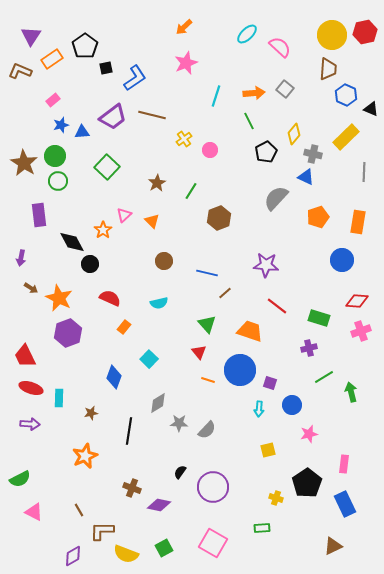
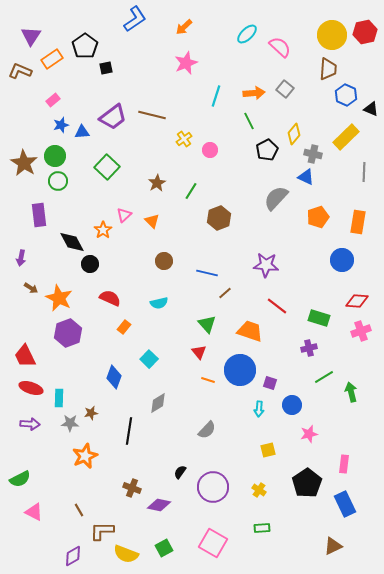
blue L-shape at (135, 78): moved 59 px up
black pentagon at (266, 152): moved 1 px right, 2 px up
gray star at (179, 423): moved 109 px left
yellow cross at (276, 498): moved 17 px left, 8 px up; rotated 16 degrees clockwise
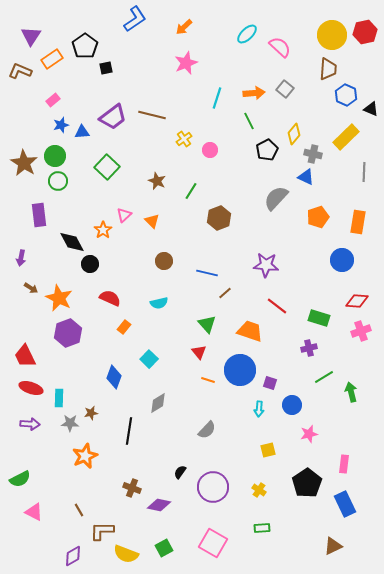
cyan line at (216, 96): moved 1 px right, 2 px down
brown star at (157, 183): moved 2 px up; rotated 18 degrees counterclockwise
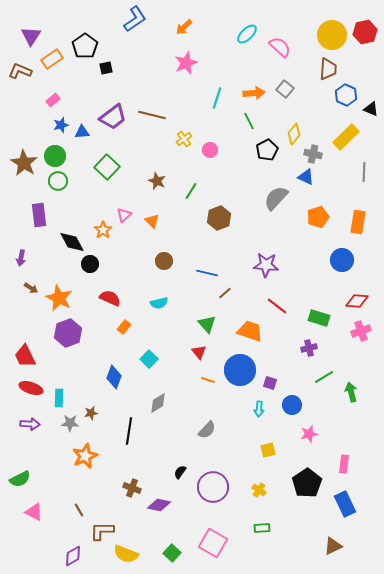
green square at (164, 548): moved 8 px right, 5 px down; rotated 18 degrees counterclockwise
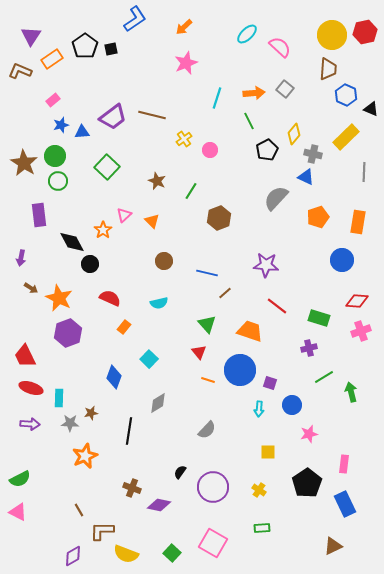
black square at (106, 68): moved 5 px right, 19 px up
yellow square at (268, 450): moved 2 px down; rotated 14 degrees clockwise
pink triangle at (34, 512): moved 16 px left
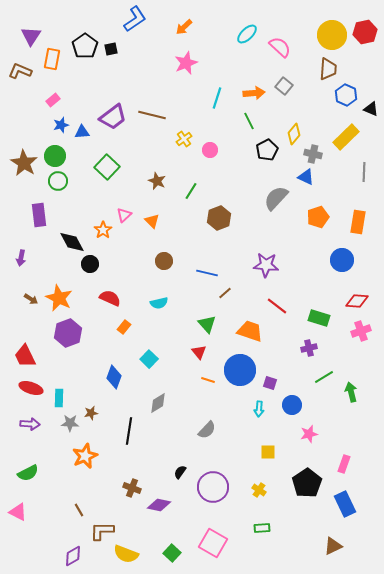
orange rectangle at (52, 59): rotated 45 degrees counterclockwise
gray square at (285, 89): moved 1 px left, 3 px up
brown arrow at (31, 288): moved 11 px down
pink rectangle at (344, 464): rotated 12 degrees clockwise
green semicircle at (20, 479): moved 8 px right, 6 px up
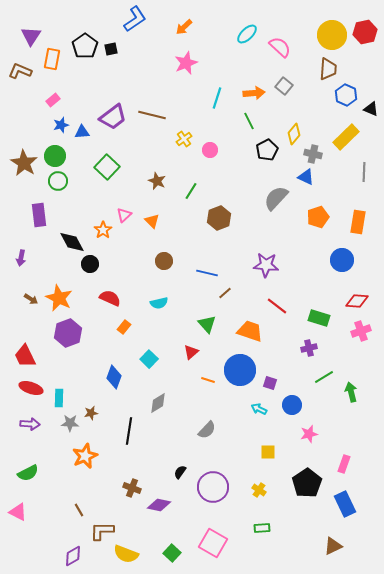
red triangle at (199, 352): moved 8 px left; rotated 28 degrees clockwise
cyan arrow at (259, 409): rotated 112 degrees clockwise
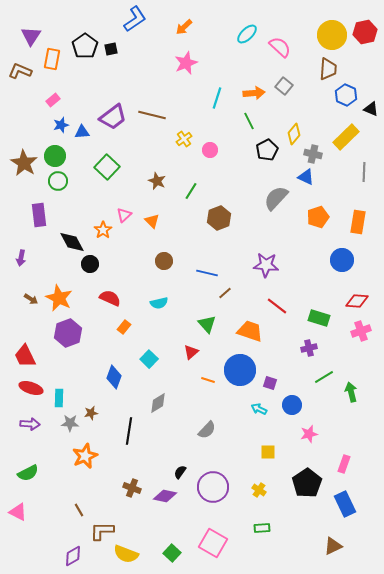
purple diamond at (159, 505): moved 6 px right, 9 px up
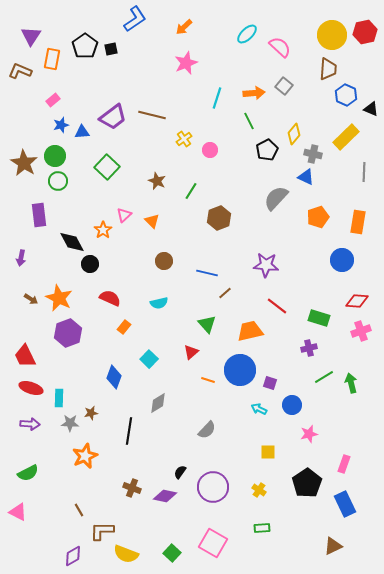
orange trapezoid at (250, 331): rotated 32 degrees counterclockwise
green arrow at (351, 392): moved 9 px up
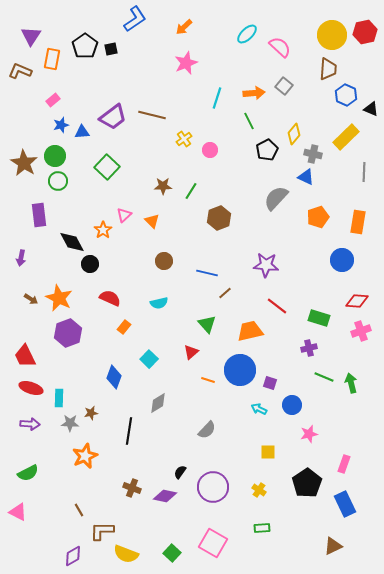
brown star at (157, 181): moved 6 px right, 5 px down; rotated 24 degrees counterclockwise
green line at (324, 377): rotated 54 degrees clockwise
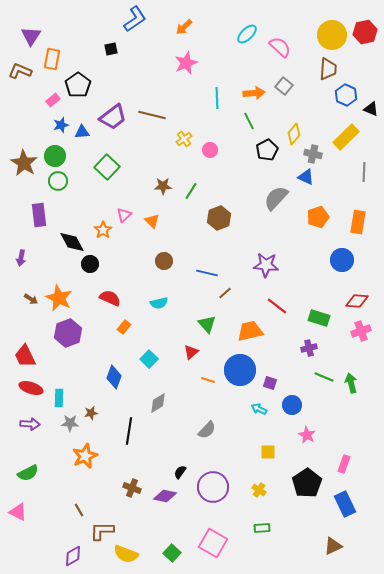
black pentagon at (85, 46): moved 7 px left, 39 px down
cyan line at (217, 98): rotated 20 degrees counterclockwise
pink star at (309, 434): moved 2 px left, 1 px down; rotated 30 degrees counterclockwise
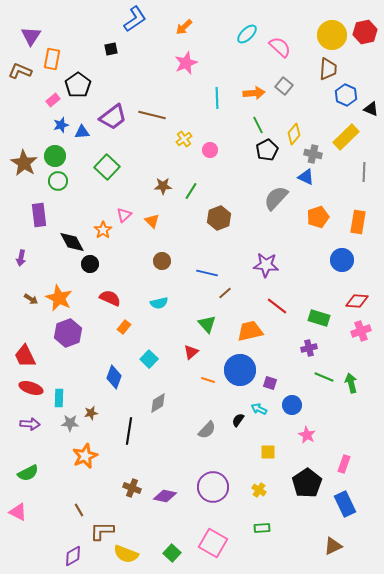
green line at (249, 121): moved 9 px right, 4 px down
brown circle at (164, 261): moved 2 px left
black semicircle at (180, 472): moved 58 px right, 52 px up
